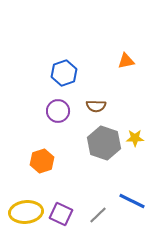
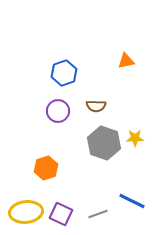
orange hexagon: moved 4 px right, 7 px down
gray line: moved 1 px up; rotated 24 degrees clockwise
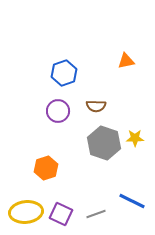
gray line: moved 2 px left
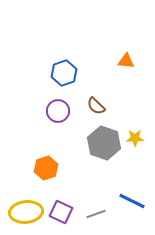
orange triangle: rotated 18 degrees clockwise
brown semicircle: rotated 42 degrees clockwise
purple square: moved 2 px up
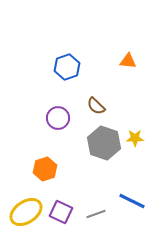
orange triangle: moved 2 px right
blue hexagon: moved 3 px right, 6 px up
purple circle: moved 7 px down
orange hexagon: moved 1 px left, 1 px down
yellow ellipse: rotated 28 degrees counterclockwise
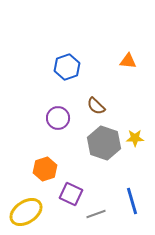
blue line: rotated 48 degrees clockwise
purple square: moved 10 px right, 18 px up
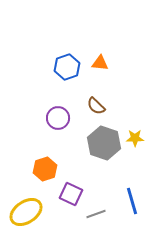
orange triangle: moved 28 px left, 2 px down
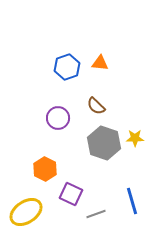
orange hexagon: rotated 15 degrees counterclockwise
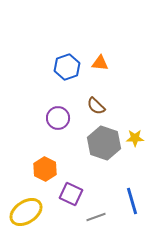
gray line: moved 3 px down
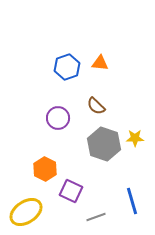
gray hexagon: moved 1 px down
purple square: moved 3 px up
